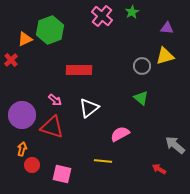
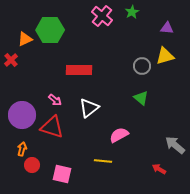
green hexagon: rotated 20 degrees clockwise
pink semicircle: moved 1 px left, 1 px down
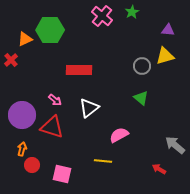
purple triangle: moved 1 px right, 2 px down
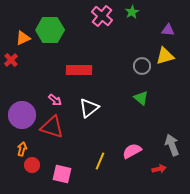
orange triangle: moved 2 px left, 1 px up
pink semicircle: moved 13 px right, 16 px down
gray arrow: moved 3 px left; rotated 30 degrees clockwise
yellow line: moved 3 px left; rotated 72 degrees counterclockwise
red arrow: rotated 136 degrees clockwise
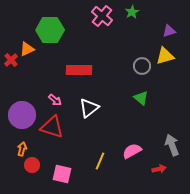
purple triangle: moved 1 px right, 1 px down; rotated 24 degrees counterclockwise
orange triangle: moved 4 px right, 11 px down
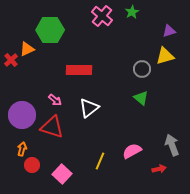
gray circle: moved 3 px down
pink square: rotated 30 degrees clockwise
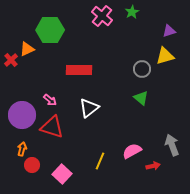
pink arrow: moved 5 px left
red arrow: moved 6 px left, 3 px up
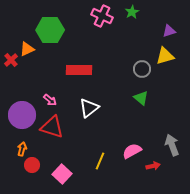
pink cross: rotated 15 degrees counterclockwise
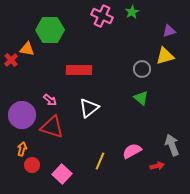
orange triangle: rotated 35 degrees clockwise
red arrow: moved 4 px right
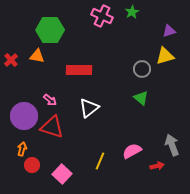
orange triangle: moved 10 px right, 7 px down
purple circle: moved 2 px right, 1 px down
